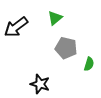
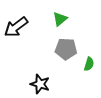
green triangle: moved 5 px right, 1 px down
gray pentagon: moved 1 px down; rotated 10 degrees counterclockwise
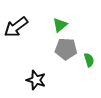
green triangle: moved 6 px down
green semicircle: moved 4 px up; rotated 32 degrees counterclockwise
black star: moved 4 px left, 4 px up
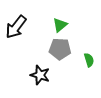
black arrow: rotated 15 degrees counterclockwise
gray pentagon: moved 6 px left
black star: moved 4 px right, 5 px up
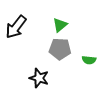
green semicircle: rotated 112 degrees clockwise
black star: moved 1 px left, 3 px down
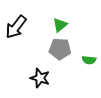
black star: moved 1 px right
